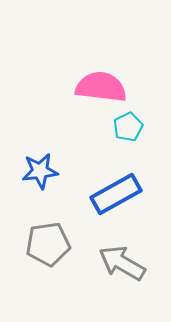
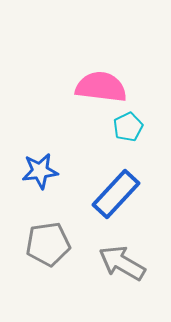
blue rectangle: rotated 18 degrees counterclockwise
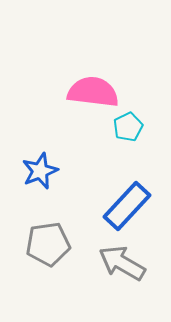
pink semicircle: moved 8 px left, 5 px down
blue star: rotated 15 degrees counterclockwise
blue rectangle: moved 11 px right, 12 px down
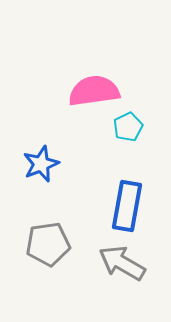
pink semicircle: moved 1 px right, 1 px up; rotated 15 degrees counterclockwise
blue star: moved 1 px right, 7 px up
blue rectangle: rotated 33 degrees counterclockwise
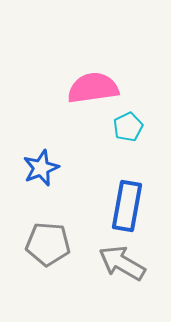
pink semicircle: moved 1 px left, 3 px up
blue star: moved 4 px down
gray pentagon: rotated 12 degrees clockwise
